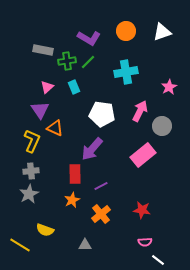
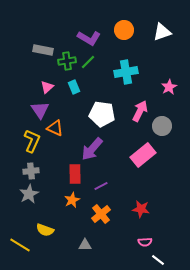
orange circle: moved 2 px left, 1 px up
red star: moved 1 px left, 1 px up
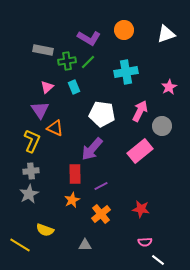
white triangle: moved 4 px right, 2 px down
pink rectangle: moved 3 px left, 4 px up
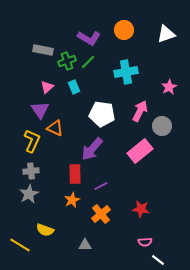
green cross: rotated 12 degrees counterclockwise
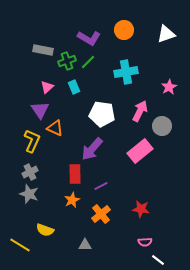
gray cross: moved 1 px left, 1 px down; rotated 21 degrees counterclockwise
gray star: rotated 24 degrees counterclockwise
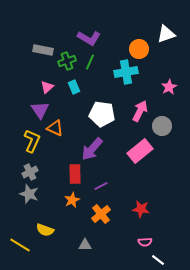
orange circle: moved 15 px right, 19 px down
green line: moved 2 px right; rotated 21 degrees counterclockwise
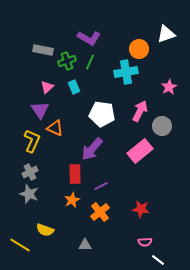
orange cross: moved 1 px left, 2 px up
